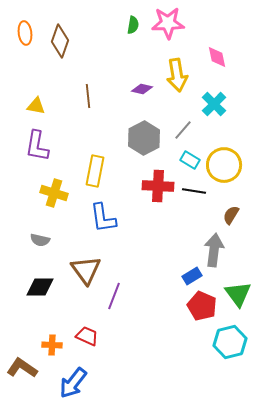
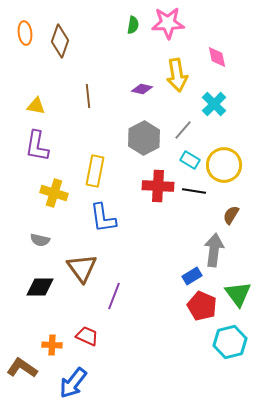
brown triangle: moved 4 px left, 2 px up
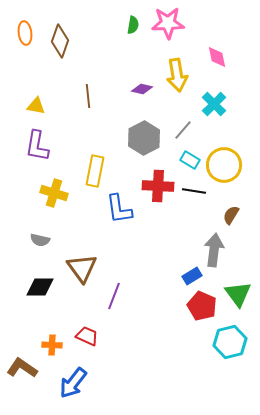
blue L-shape: moved 16 px right, 9 px up
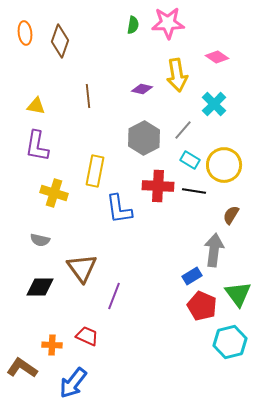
pink diamond: rotated 45 degrees counterclockwise
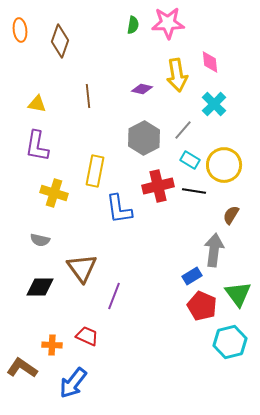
orange ellipse: moved 5 px left, 3 px up
pink diamond: moved 7 px left, 5 px down; rotated 50 degrees clockwise
yellow triangle: moved 1 px right, 2 px up
red cross: rotated 16 degrees counterclockwise
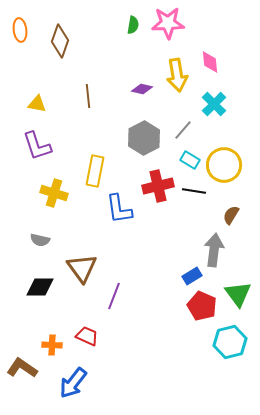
purple L-shape: rotated 28 degrees counterclockwise
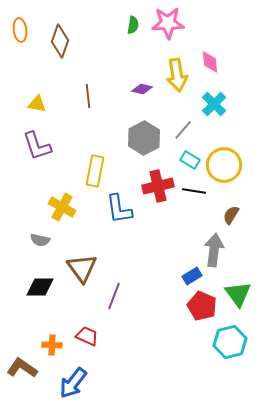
yellow cross: moved 8 px right, 14 px down; rotated 12 degrees clockwise
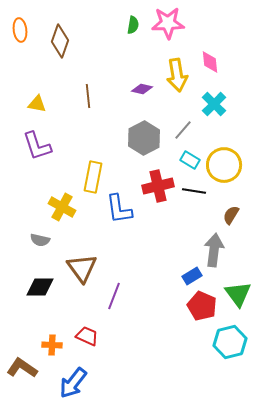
yellow rectangle: moved 2 px left, 6 px down
